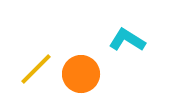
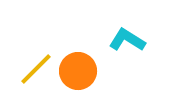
orange circle: moved 3 px left, 3 px up
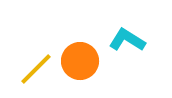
orange circle: moved 2 px right, 10 px up
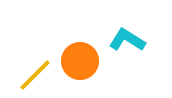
yellow line: moved 1 px left, 6 px down
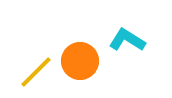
yellow line: moved 1 px right, 3 px up
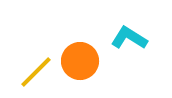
cyan L-shape: moved 2 px right, 2 px up
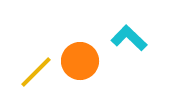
cyan L-shape: rotated 12 degrees clockwise
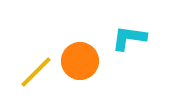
cyan L-shape: rotated 36 degrees counterclockwise
